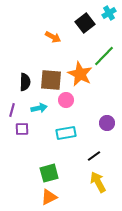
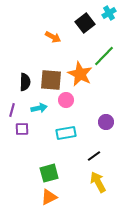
purple circle: moved 1 px left, 1 px up
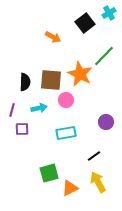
orange triangle: moved 21 px right, 9 px up
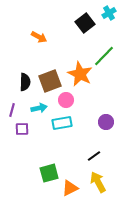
orange arrow: moved 14 px left
brown square: moved 1 px left, 1 px down; rotated 25 degrees counterclockwise
cyan rectangle: moved 4 px left, 10 px up
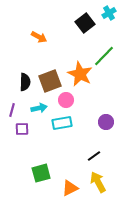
green square: moved 8 px left
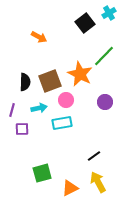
purple circle: moved 1 px left, 20 px up
green square: moved 1 px right
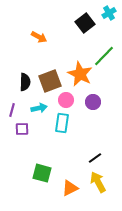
purple circle: moved 12 px left
cyan rectangle: rotated 72 degrees counterclockwise
black line: moved 1 px right, 2 px down
green square: rotated 30 degrees clockwise
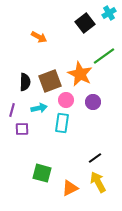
green line: rotated 10 degrees clockwise
